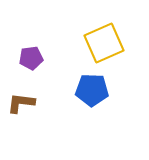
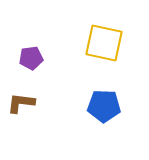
yellow square: rotated 36 degrees clockwise
blue pentagon: moved 12 px right, 16 px down
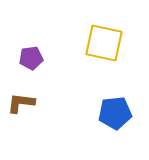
blue pentagon: moved 11 px right, 7 px down; rotated 8 degrees counterclockwise
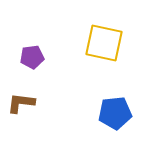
purple pentagon: moved 1 px right, 1 px up
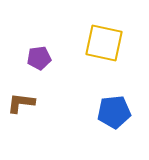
purple pentagon: moved 7 px right, 1 px down
blue pentagon: moved 1 px left, 1 px up
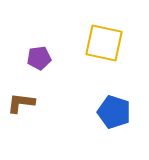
blue pentagon: rotated 24 degrees clockwise
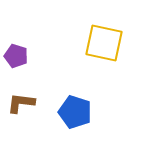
purple pentagon: moved 23 px left, 2 px up; rotated 25 degrees clockwise
blue pentagon: moved 39 px left
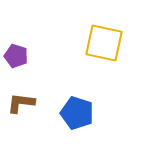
blue pentagon: moved 2 px right, 1 px down
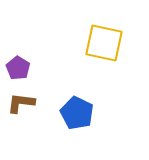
purple pentagon: moved 2 px right, 12 px down; rotated 15 degrees clockwise
blue pentagon: rotated 8 degrees clockwise
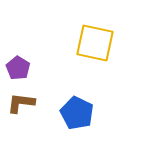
yellow square: moved 9 px left
